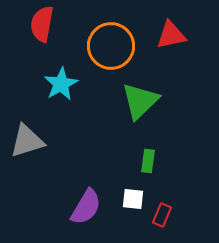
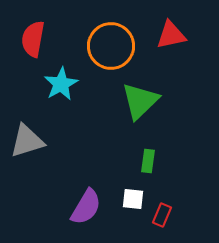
red semicircle: moved 9 px left, 15 px down
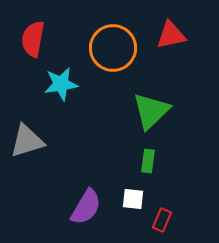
orange circle: moved 2 px right, 2 px down
cyan star: rotated 20 degrees clockwise
green triangle: moved 11 px right, 10 px down
red rectangle: moved 5 px down
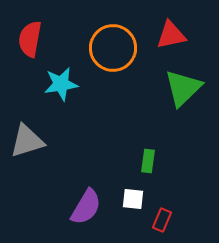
red semicircle: moved 3 px left
green triangle: moved 32 px right, 23 px up
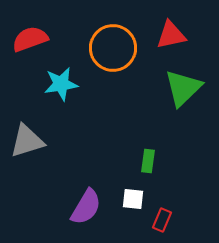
red semicircle: rotated 60 degrees clockwise
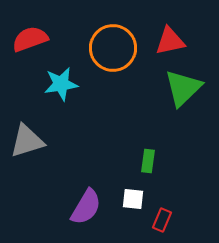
red triangle: moved 1 px left, 6 px down
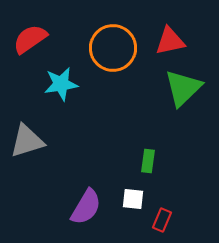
red semicircle: rotated 15 degrees counterclockwise
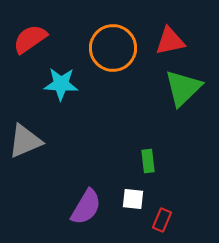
cyan star: rotated 12 degrees clockwise
gray triangle: moved 2 px left; rotated 6 degrees counterclockwise
green rectangle: rotated 15 degrees counterclockwise
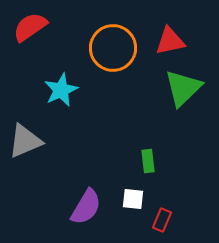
red semicircle: moved 12 px up
cyan star: moved 6 px down; rotated 28 degrees counterclockwise
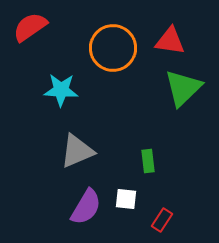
red triangle: rotated 20 degrees clockwise
cyan star: rotated 28 degrees clockwise
gray triangle: moved 52 px right, 10 px down
white square: moved 7 px left
red rectangle: rotated 10 degrees clockwise
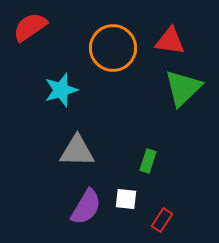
cyan star: rotated 20 degrees counterclockwise
gray triangle: rotated 24 degrees clockwise
green rectangle: rotated 25 degrees clockwise
